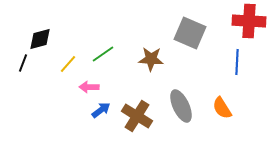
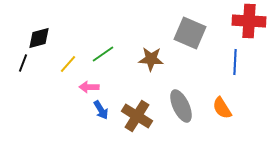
black diamond: moved 1 px left, 1 px up
blue line: moved 2 px left
blue arrow: rotated 96 degrees clockwise
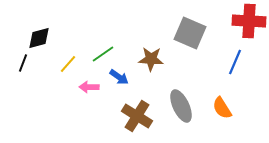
blue line: rotated 20 degrees clockwise
blue arrow: moved 18 px right, 33 px up; rotated 24 degrees counterclockwise
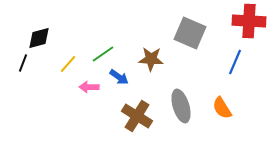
gray ellipse: rotated 8 degrees clockwise
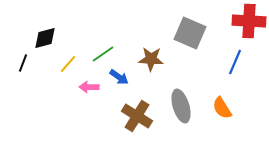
black diamond: moved 6 px right
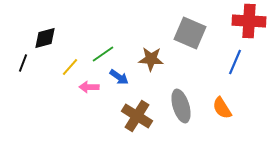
yellow line: moved 2 px right, 3 px down
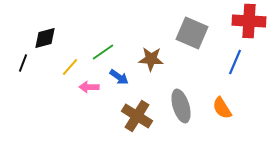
gray square: moved 2 px right
green line: moved 2 px up
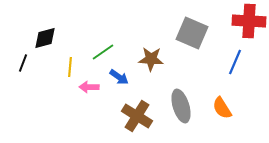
yellow line: rotated 36 degrees counterclockwise
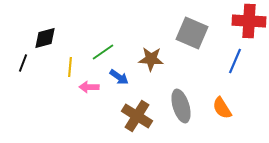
blue line: moved 1 px up
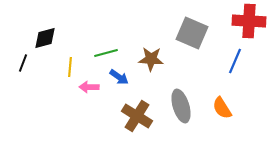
green line: moved 3 px right, 1 px down; rotated 20 degrees clockwise
